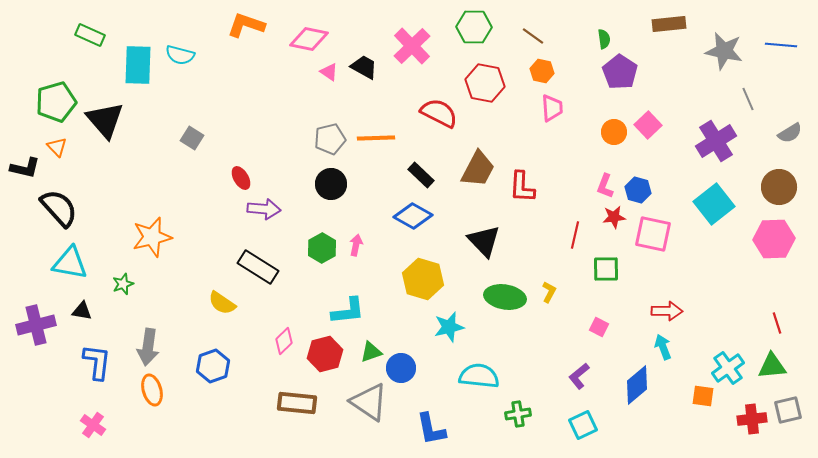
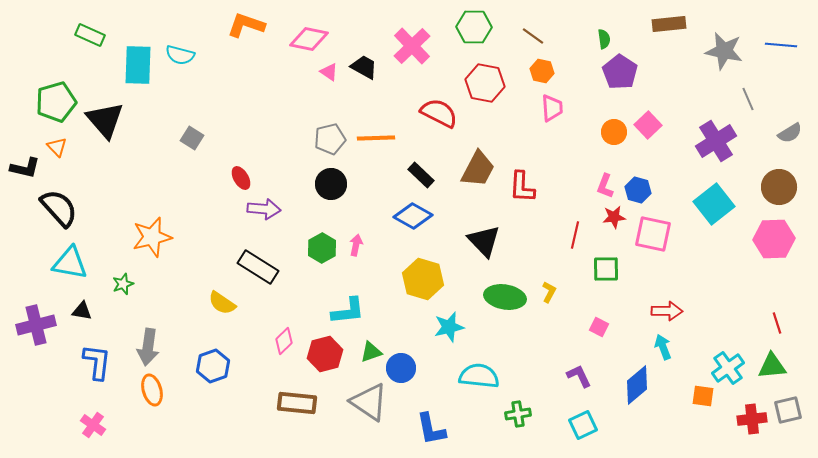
purple L-shape at (579, 376): rotated 104 degrees clockwise
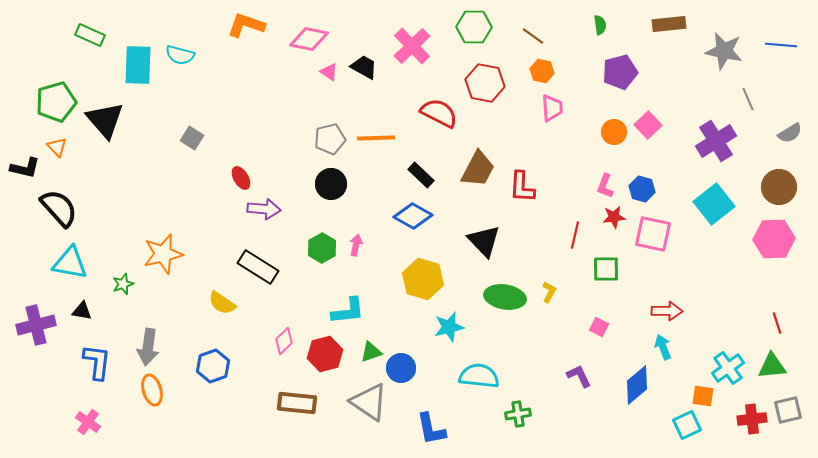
green semicircle at (604, 39): moved 4 px left, 14 px up
purple pentagon at (620, 72): rotated 24 degrees clockwise
blue hexagon at (638, 190): moved 4 px right, 1 px up
orange star at (152, 237): moved 11 px right, 17 px down
pink cross at (93, 425): moved 5 px left, 3 px up
cyan square at (583, 425): moved 104 px right
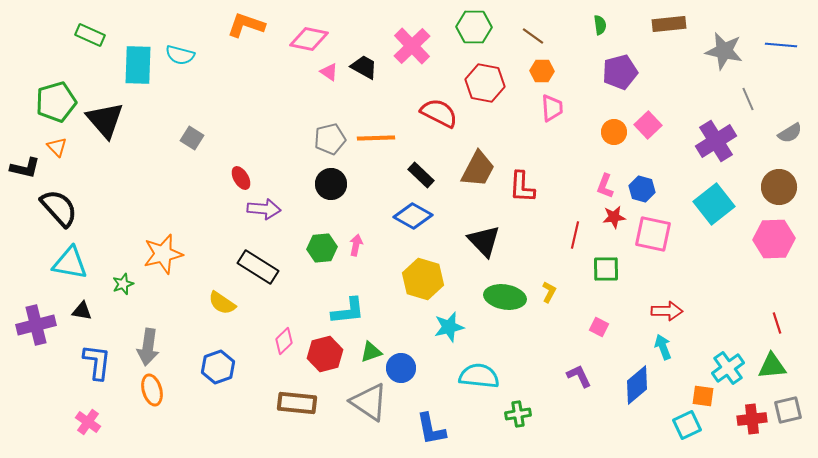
orange hexagon at (542, 71): rotated 10 degrees counterclockwise
green hexagon at (322, 248): rotated 24 degrees clockwise
blue hexagon at (213, 366): moved 5 px right, 1 px down
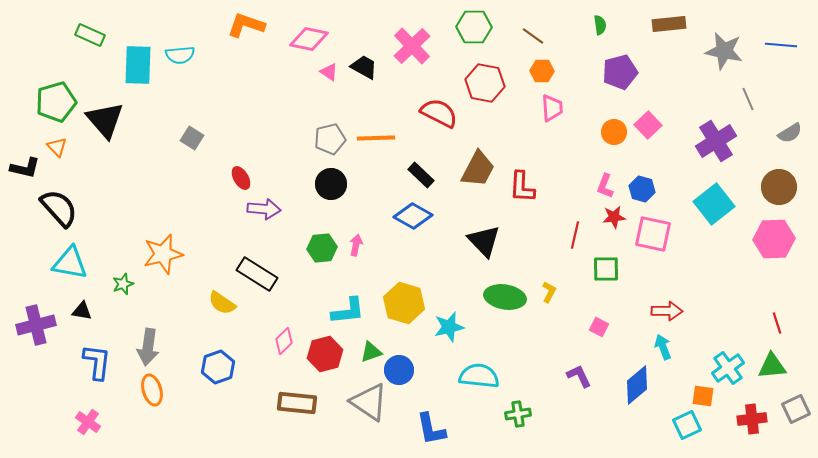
cyan semicircle at (180, 55): rotated 20 degrees counterclockwise
black rectangle at (258, 267): moved 1 px left, 7 px down
yellow hexagon at (423, 279): moved 19 px left, 24 px down
blue circle at (401, 368): moved 2 px left, 2 px down
gray square at (788, 410): moved 8 px right, 1 px up; rotated 12 degrees counterclockwise
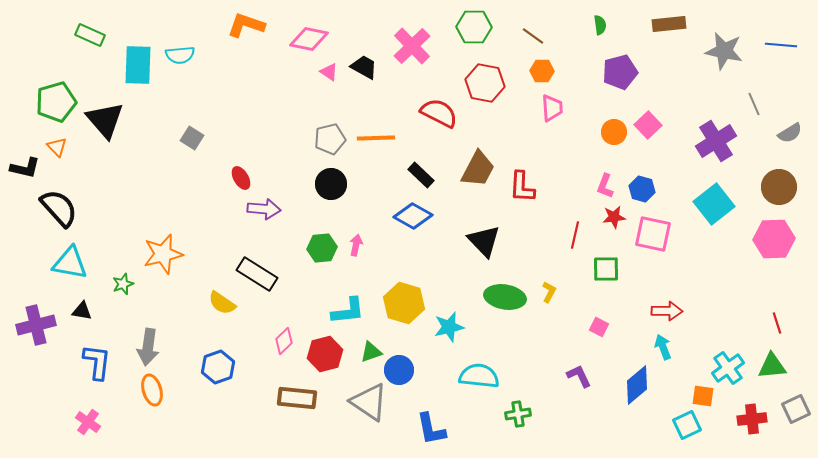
gray line at (748, 99): moved 6 px right, 5 px down
brown rectangle at (297, 403): moved 5 px up
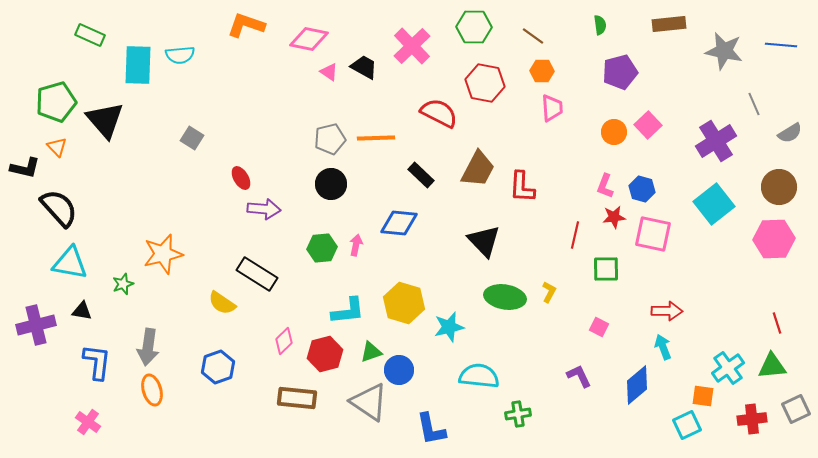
blue diamond at (413, 216): moved 14 px left, 7 px down; rotated 24 degrees counterclockwise
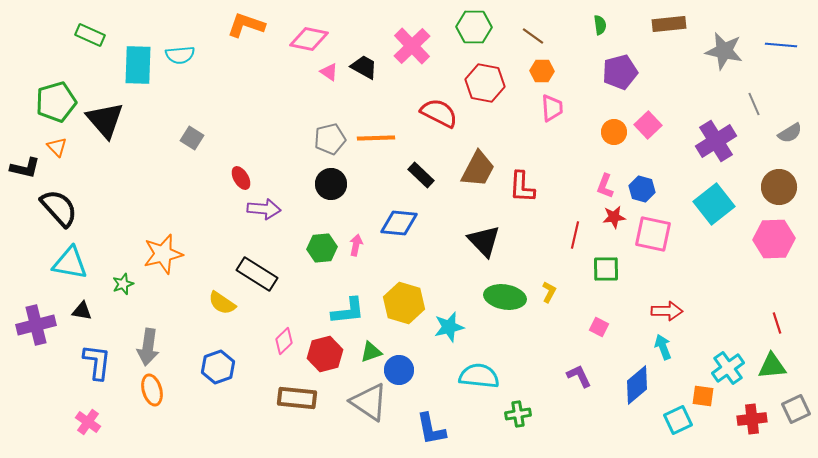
cyan square at (687, 425): moved 9 px left, 5 px up
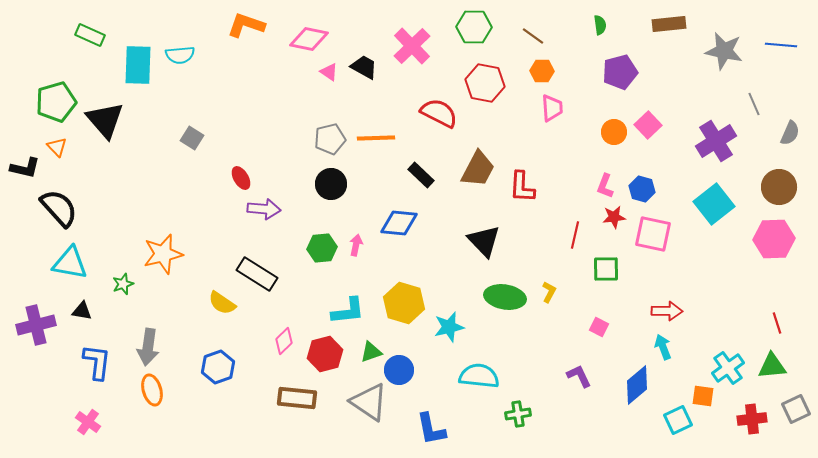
gray semicircle at (790, 133): rotated 35 degrees counterclockwise
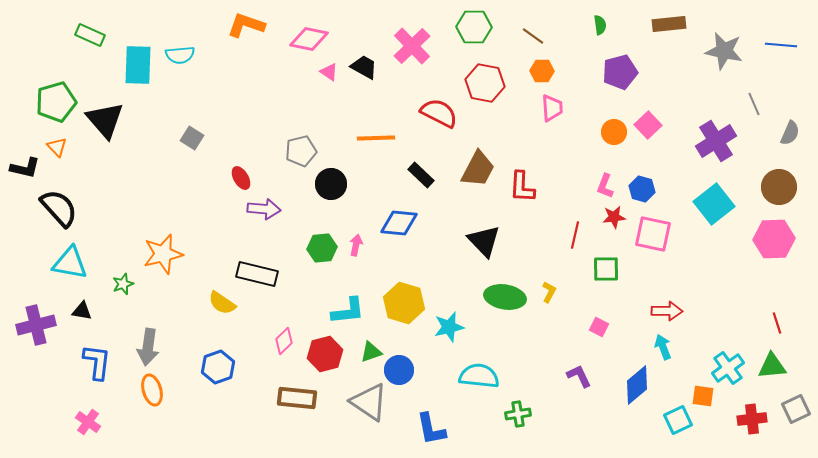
gray pentagon at (330, 139): moved 29 px left, 12 px down
black rectangle at (257, 274): rotated 18 degrees counterclockwise
